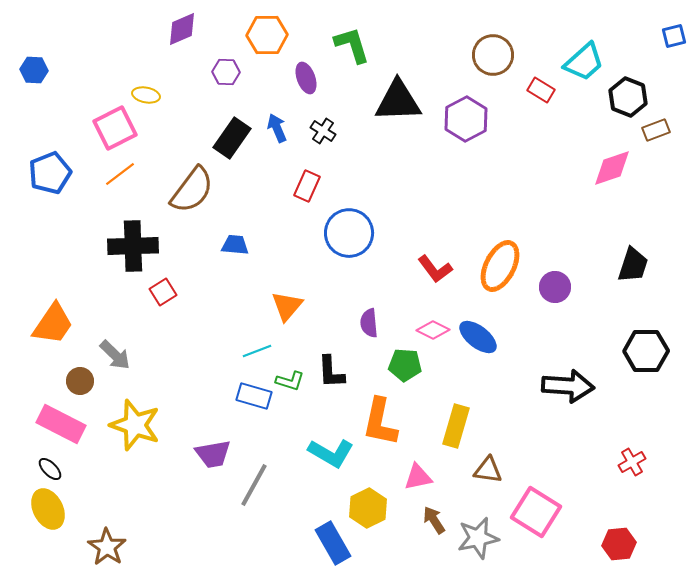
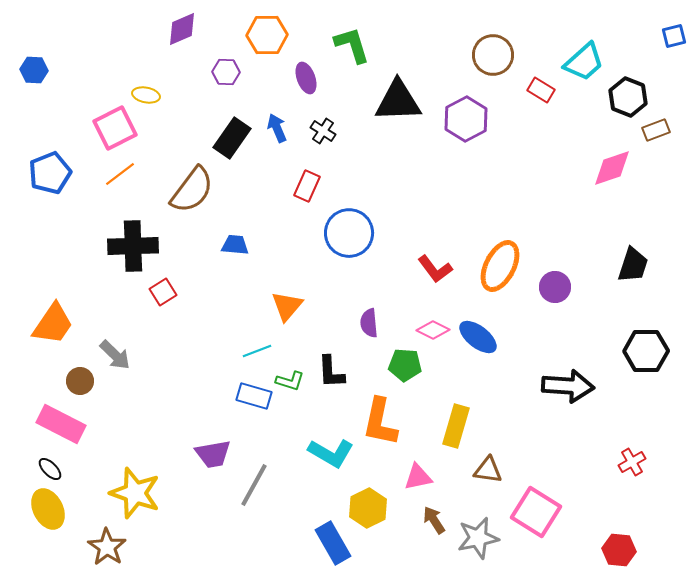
yellow star at (135, 425): moved 68 px down
red hexagon at (619, 544): moved 6 px down; rotated 12 degrees clockwise
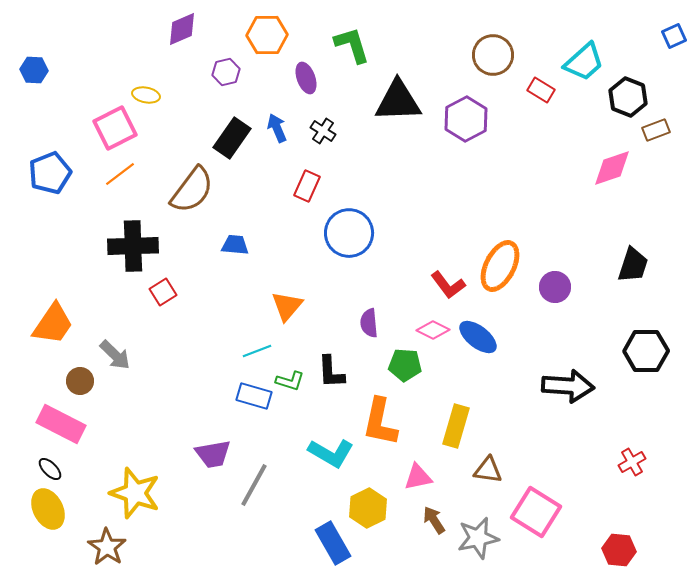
blue square at (674, 36): rotated 10 degrees counterclockwise
purple hexagon at (226, 72): rotated 16 degrees counterclockwise
red L-shape at (435, 269): moved 13 px right, 16 px down
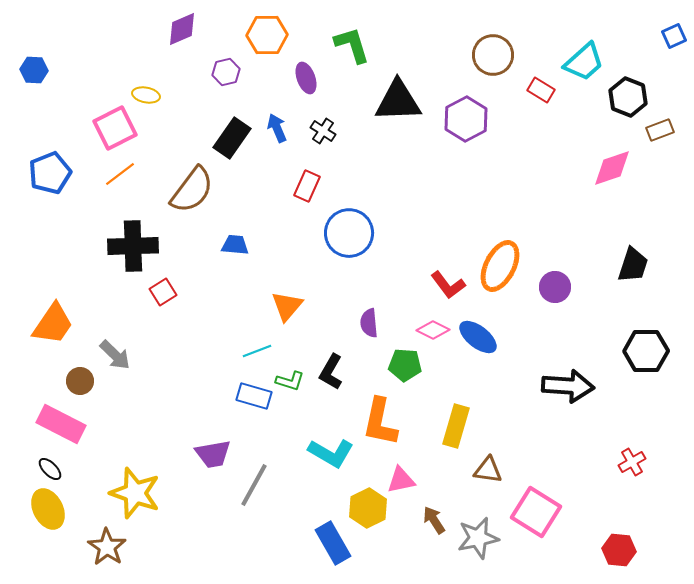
brown rectangle at (656, 130): moved 4 px right
black L-shape at (331, 372): rotated 33 degrees clockwise
pink triangle at (418, 477): moved 17 px left, 3 px down
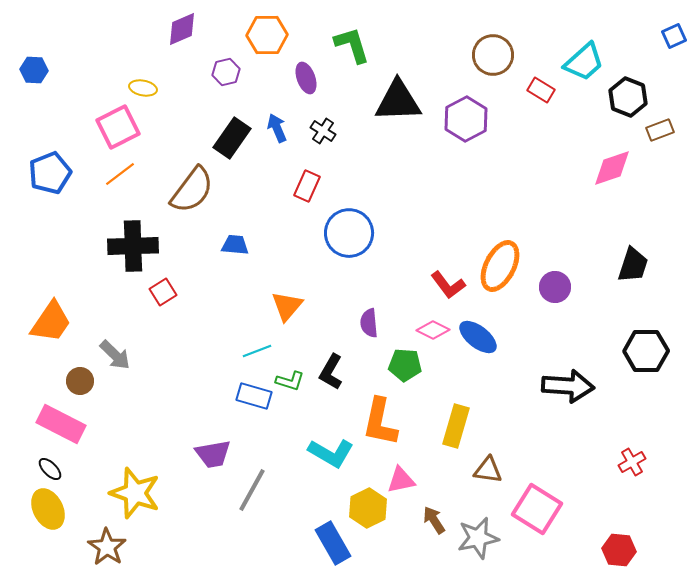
yellow ellipse at (146, 95): moved 3 px left, 7 px up
pink square at (115, 128): moved 3 px right, 1 px up
orange trapezoid at (53, 324): moved 2 px left, 2 px up
gray line at (254, 485): moved 2 px left, 5 px down
pink square at (536, 512): moved 1 px right, 3 px up
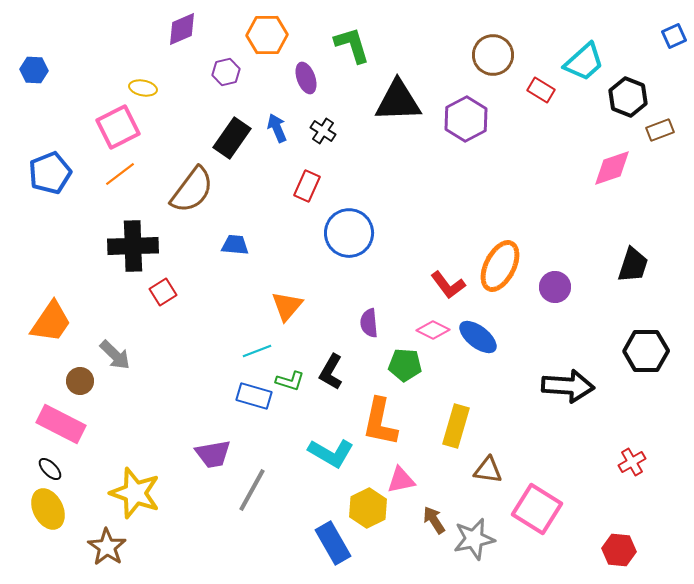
gray star at (478, 538): moved 4 px left, 1 px down
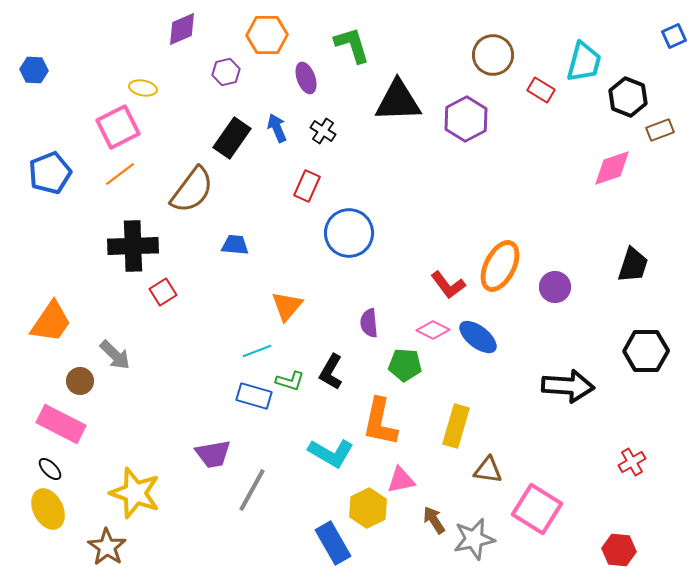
cyan trapezoid at (584, 62): rotated 33 degrees counterclockwise
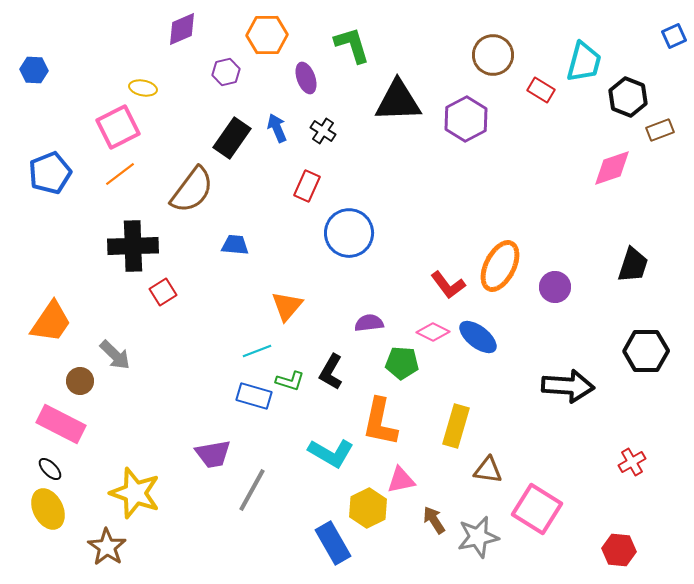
purple semicircle at (369, 323): rotated 88 degrees clockwise
pink diamond at (433, 330): moved 2 px down
green pentagon at (405, 365): moved 3 px left, 2 px up
gray star at (474, 539): moved 4 px right, 2 px up
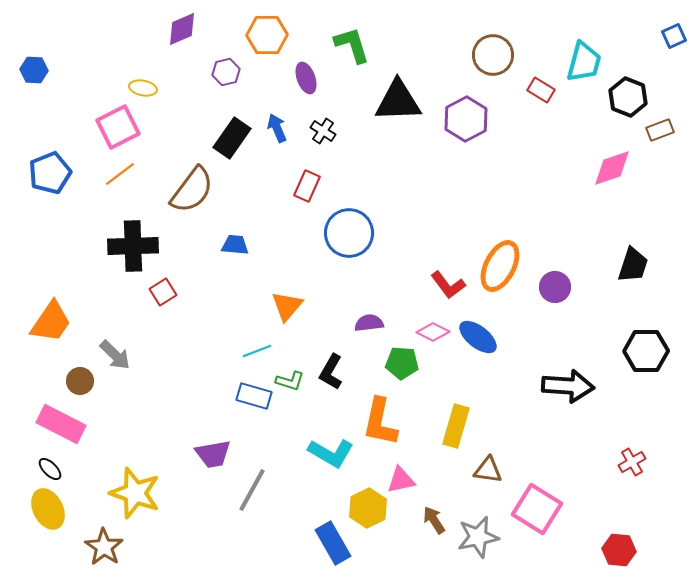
brown star at (107, 547): moved 3 px left
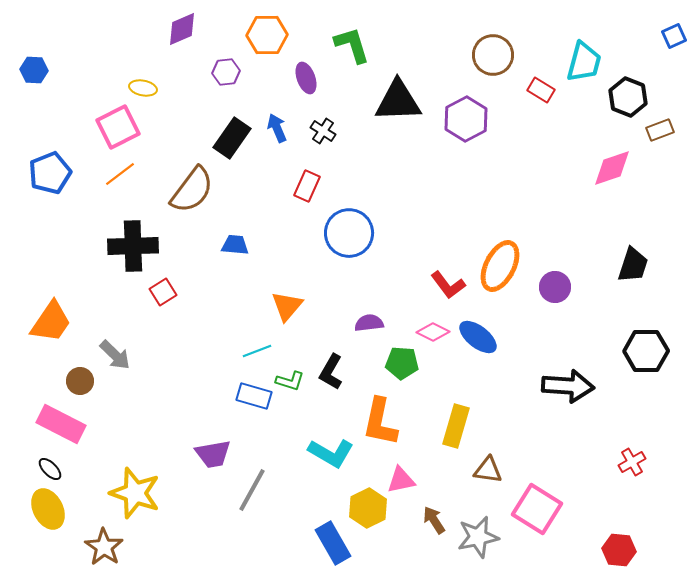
purple hexagon at (226, 72): rotated 8 degrees clockwise
